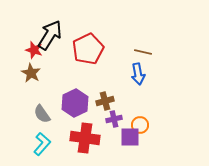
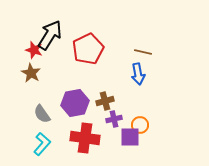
purple hexagon: rotated 16 degrees clockwise
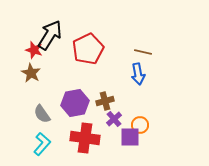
purple cross: rotated 28 degrees counterclockwise
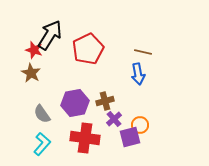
purple square: rotated 15 degrees counterclockwise
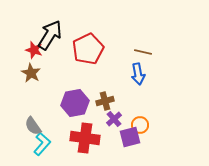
gray semicircle: moved 9 px left, 12 px down
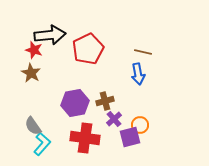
black arrow: rotated 52 degrees clockwise
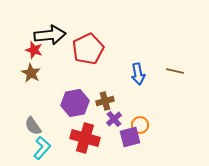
brown line: moved 32 px right, 19 px down
red cross: rotated 8 degrees clockwise
cyan L-shape: moved 4 px down
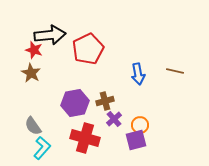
purple square: moved 6 px right, 3 px down
